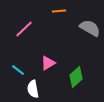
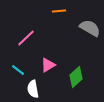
pink line: moved 2 px right, 9 px down
pink triangle: moved 2 px down
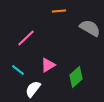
white semicircle: rotated 48 degrees clockwise
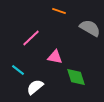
orange line: rotated 24 degrees clockwise
pink line: moved 5 px right
pink triangle: moved 7 px right, 8 px up; rotated 42 degrees clockwise
green diamond: rotated 65 degrees counterclockwise
white semicircle: moved 2 px right, 2 px up; rotated 12 degrees clockwise
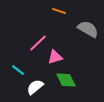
gray semicircle: moved 2 px left, 1 px down
pink line: moved 7 px right, 5 px down
pink triangle: rotated 28 degrees counterclockwise
green diamond: moved 10 px left, 3 px down; rotated 10 degrees counterclockwise
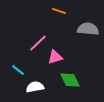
gray semicircle: rotated 25 degrees counterclockwise
green diamond: moved 4 px right
white semicircle: rotated 30 degrees clockwise
